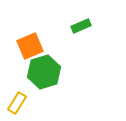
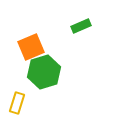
orange square: moved 1 px right, 1 px down
yellow rectangle: rotated 15 degrees counterclockwise
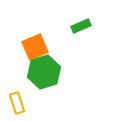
orange square: moved 4 px right
yellow rectangle: rotated 35 degrees counterclockwise
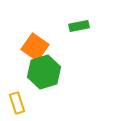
green rectangle: moved 2 px left; rotated 12 degrees clockwise
orange square: rotated 32 degrees counterclockwise
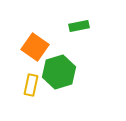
green hexagon: moved 15 px right
yellow rectangle: moved 14 px right, 18 px up; rotated 30 degrees clockwise
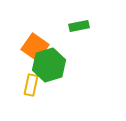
green hexagon: moved 10 px left, 7 px up
